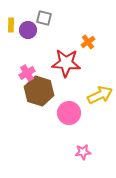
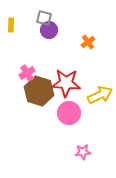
purple circle: moved 21 px right
red star: moved 20 px down
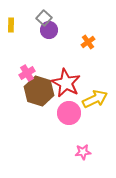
gray square: rotated 28 degrees clockwise
red star: rotated 24 degrees clockwise
yellow arrow: moved 5 px left, 4 px down
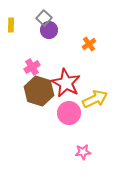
orange cross: moved 1 px right, 2 px down
pink cross: moved 5 px right, 6 px up
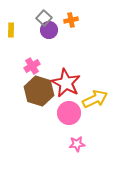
yellow rectangle: moved 5 px down
orange cross: moved 18 px left, 24 px up; rotated 24 degrees clockwise
pink cross: moved 1 px up
pink star: moved 6 px left, 8 px up
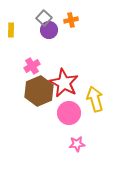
red star: moved 2 px left
brown hexagon: rotated 20 degrees clockwise
yellow arrow: rotated 80 degrees counterclockwise
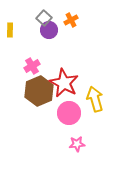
orange cross: rotated 16 degrees counterclockwise
yellow rectangle: moved 1 px left
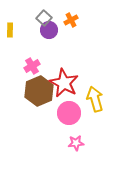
pink star: moved 1 px left, 1 px up
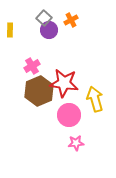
red star: rotated 20 degrees counterclockwise
pink circle: moved 2 px down
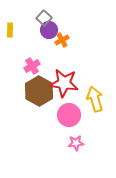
orange cross: moved 9 px left, 20 px down
brown hexagon: rotated 8 degrees counterclockwise
